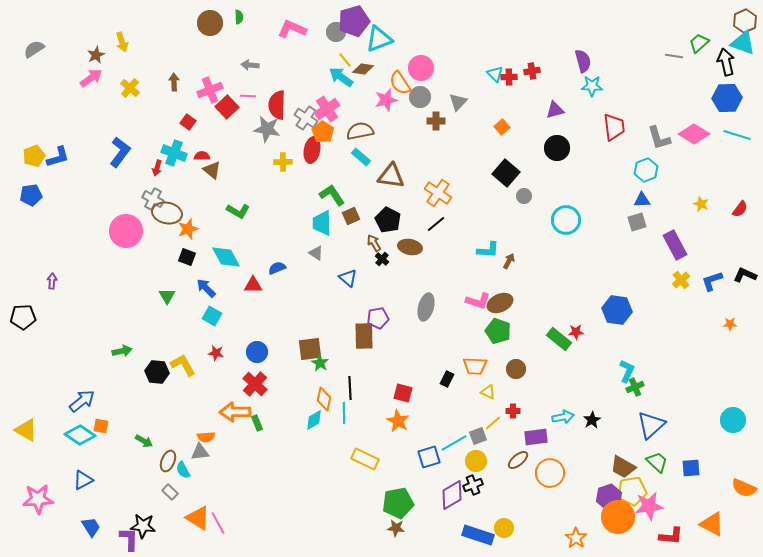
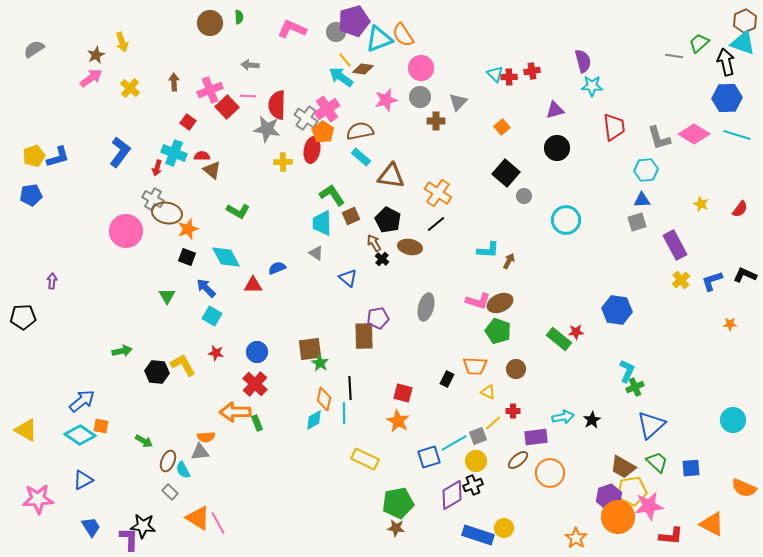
orange semicircle at (400, 83): moved 3 px right, 48 px up
cyan hexagon at (646, 170): rotated 15 degrees clockwise
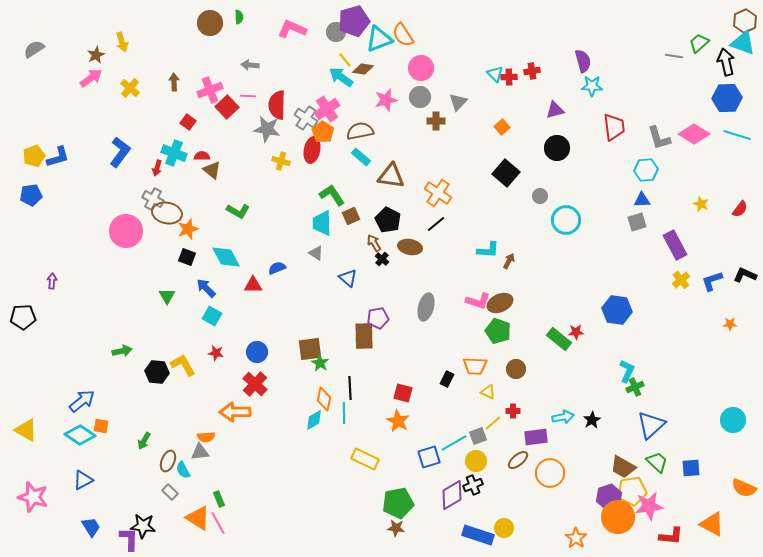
yellow cross at (283, 162): moved 2 px left, 1 px up; rotated 18 degrees clockwise
gray circle at (524, 196): moved 16 px right
green rectangle at (257, 423): moved 38 px left, 76 px down
green arrow at (144, 441): rotated 90 degrees clockwise
pink star at (38, 499): moved 5 px left, 2 px up; rotated 20 degrees clockwise
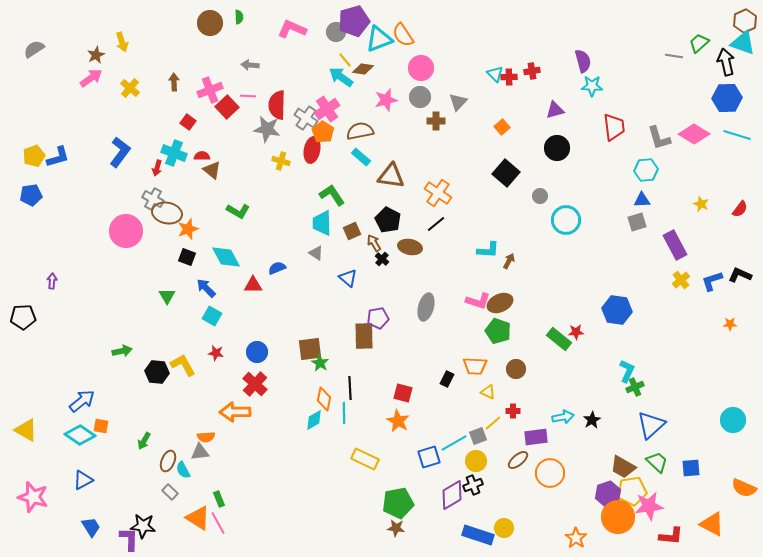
brown square at (351, 216): moved 1 px right, 15 px down
black L-shape at (745, 275): moved 5 px left
purple hexagon at (609, 497): moved 1 px left, 3 px up
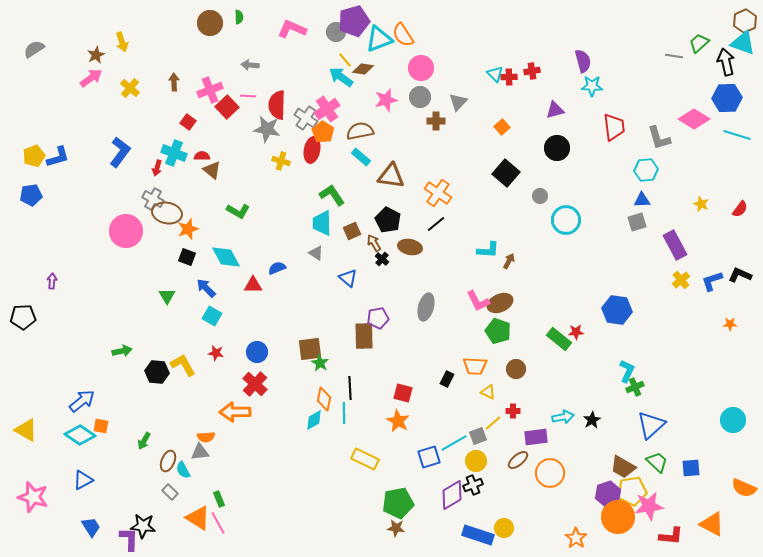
pink diamond at (694, 134): moved 15 px up
pink L-shape at (478, 301): rotated 45 degrees clockwise
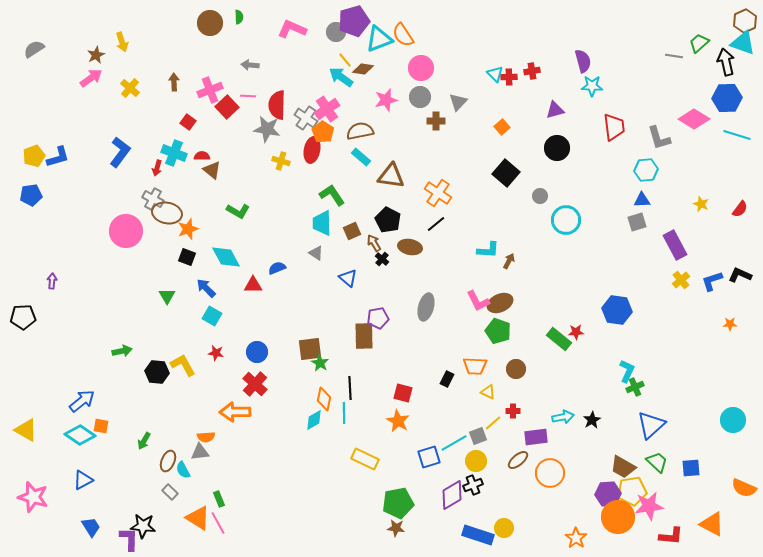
purple hexagon at (608, 494): rotated 15 degrees clockwise
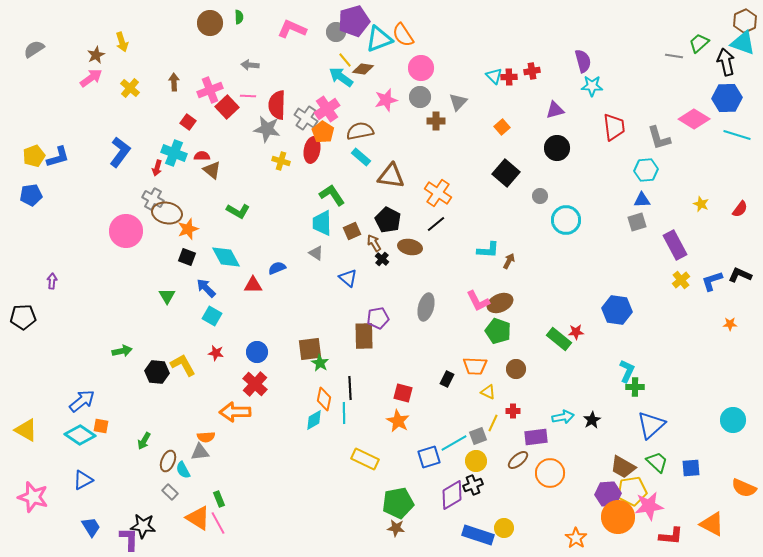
cyan triangle at (495, 74): moved 1 px left, 2 px down
green cross at (635, 387): rotated 24 degrees clockwise
yellow line at (493, 423): rotated 24 degrees counterclockwise
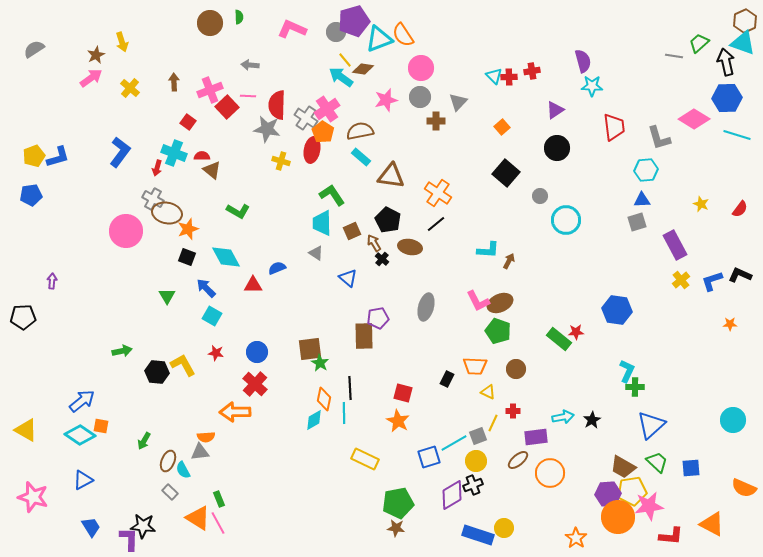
purple triangle at (555, 110): rotated 18 degrees counterclockwise
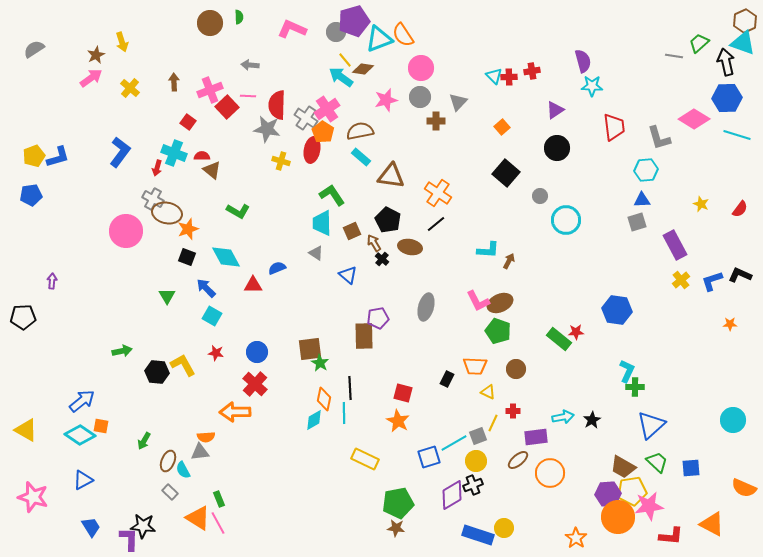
blue triangle at (348, 278): moved 3 px up
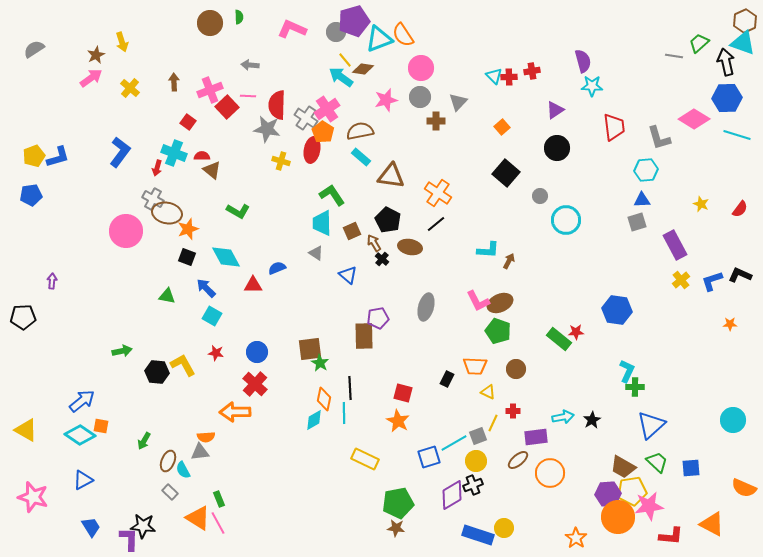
green triangle at (167, 296): rotated 48 degrees counterclockwise
